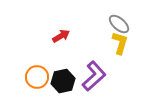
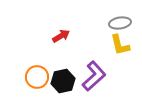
gray ellipse: moved 1 px right, 1 px up; rotated 50 degrees counterclockwise
yellow L-shape: moved 2 px down; rotated 150 degrees clockwise
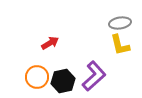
red arrow: moved 11 px left, 7 px down
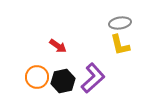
red arrow: moved 8 px right, 3 px down; rotated 66 degrees clockwise
purple L-shape: moved 1 px left, 2 px down
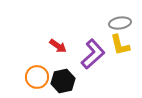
purple L-shape: moved 24 px up
